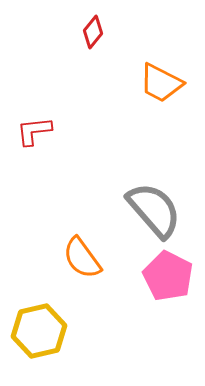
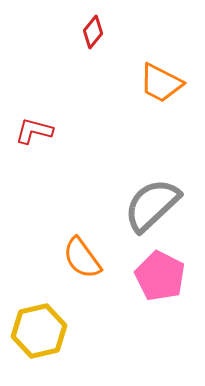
red L-shape: rotated 21 degrees clockwise
gray semicircle: moved 2 px left, 5 px up; rotated 92 degrees counterclockwise
pink pentagon: moved 8 px left
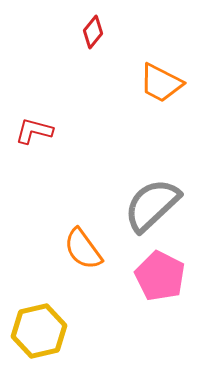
orange semicircle: moved 1 px right, 9 px up
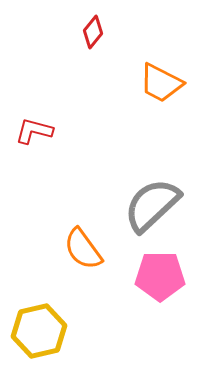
pink pentagon: rotated 27 degrees counterclockwise
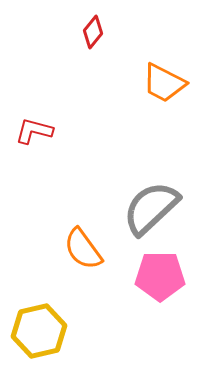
orange trapezoid: moved 3 px right
gray semicircle: moved 1 px left, 3 px down
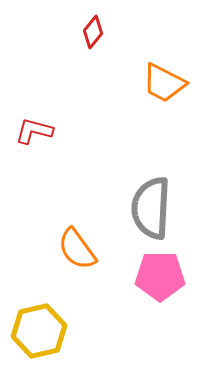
gray semicircle: rotated 44 degrees counterclockwise
orange semicircle: moved 6 px left
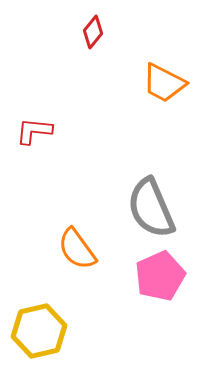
red L-shape: rotated 9 degrees counterclockwise
gray semicircle: rotated 26 degrees counterclockwise
pink pentagon: rotated 24 degrees counterclockwise
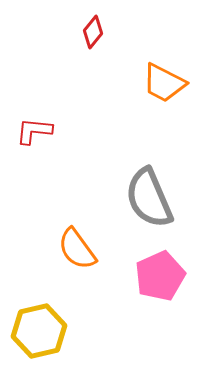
gray semicircle: moved 2 px left, 10 px up
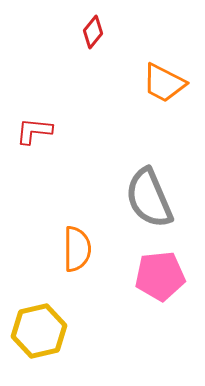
orange semicircle: rotated 144 degrees counterclockwise
pink pentagon: rotated 18 degrees clockwise
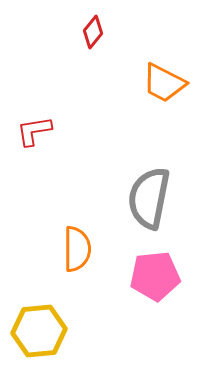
red L-shape: rotated 15 degrees counterclockwise
gray semicircle: rotated 34 degrees clockwise
pink pentagon: moved 5 px left
yellow hexagon: rotated 8 degrees clockwise
